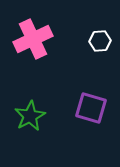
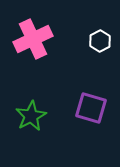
white hexagon: rotated 25 degrees counterclockwise
green star: moved 1 px right
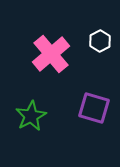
pink cross: moved 18 px right, 15 px down; rotated 15 degrees counterclockwise
purple square: moved 3 px right
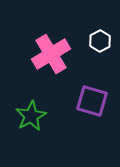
pink cross: rotated 9 degrees clockwise
purple square: moved 2 px left, 7 px up
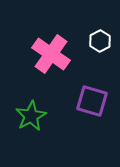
pink cross: rotated 24 degrees counterclockwise
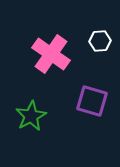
white hexagon: rotated 25 degrees clockwise
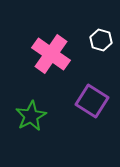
white hexagon: moved 1 px right, 1 px up; rotated 20 degrees clockwise
purple square: rotated 16 degrees clockwise
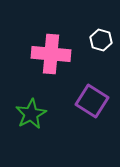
pink cross: rotated 30 degrees counterclockwise
green star: moved 2 px up
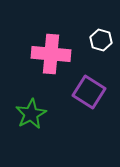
purple square: moved 3 px left, 9 px up
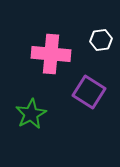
white hexagon: rotated 25 degrees counterclockwise
